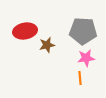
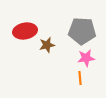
gray pentagon: moved 1 px left
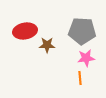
brown star: rotated 14 degrees clockwise
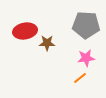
gray pentagon: moved 4 px right, 6 px up
brown star: moved 2 px up
orange line: rotated 56 degrees clockwise
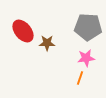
gray pentagon: moved 2 px right, 2 px down
red ellipse: moved 2 px left; rotated 60 degrees clockwise
orange line: rotated 32 degrees counterclockwise
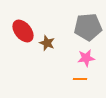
gray pentagon: rotated 8 degrees counterclockwise
brown star: rotated 21 degrees clockwise
orange line: moved 1 px down; rotated 72 degrees clockwise
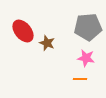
pink star: rotated 18 degrees clockwise
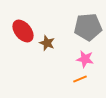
pink star: moved 1 px left, 1 px down
orange line: rotated 24 degrees counterclockwise
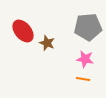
orange line: moved 3 px right; rotated 32 degrees clockwise
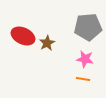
red ellipse: moved 5 px down; rotated 25 degrees counterclockwise
brown star: rotated 21 degrees clockwise
